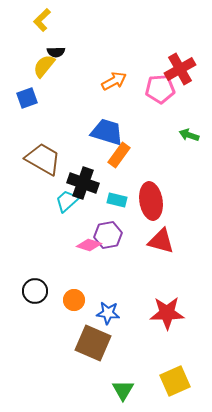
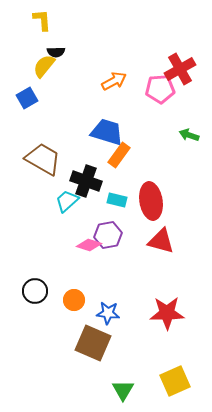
yellow L-shape: rotated 130 degrees clockwise
blue square: rotated 10 degrees counterclockwise
black cross: moved 3 px right, 2 px up
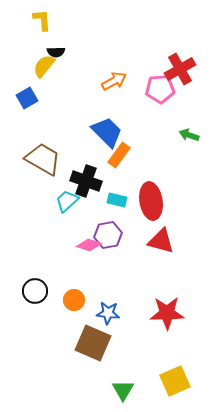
blue trapezoid: rotated 28 degrees clockwise
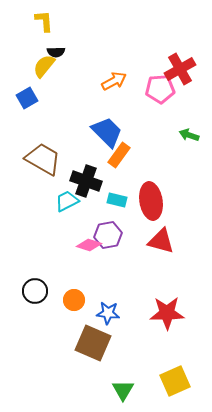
yellow L-shape: moved 2 px right, 1 px down
cyan trapezoid: rotated 15 degrees clockwise
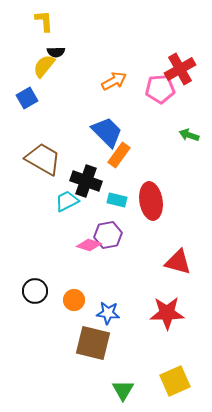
red triangle: moved 17 px right, 21 px down
brown square: rotated 9 degrees counterclockwise
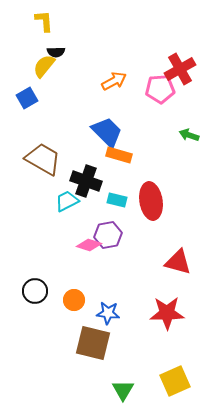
orange rectangle: rotated 70 degrees clockwise
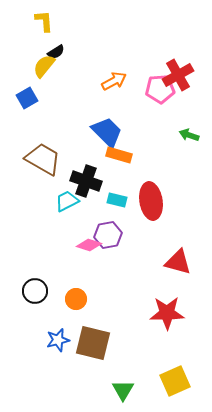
black semicircle: rotated 30 degrees counterclockwise
red cross: moved 2 px left, 6 px down
orange circle: moved 2 px right, 1 px up
blue star: moved 50 px left, 27 px down; rotated 20 degrees counterclockwise
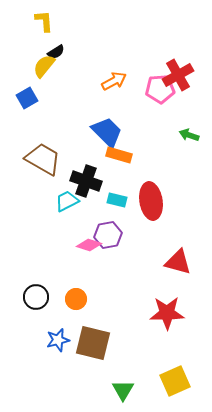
black circle: moved 1 px right, 6 px down
